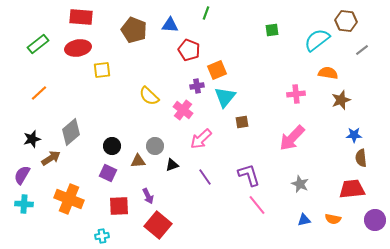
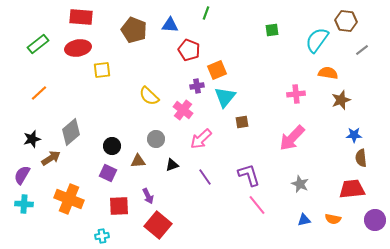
cyan semicircle at (317, 40): rotated 16 degrees counterclockwise
gray circle at (155, 146): moved 1 px right, 7 px up
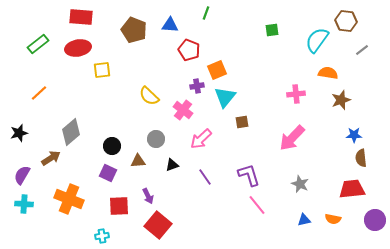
black star at (32, 139): moved 13 px left, 6 px up
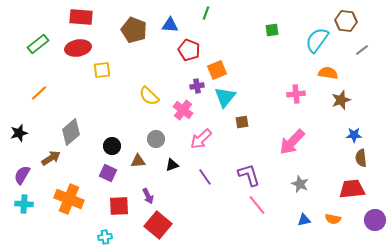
pink arrow at (292, 138): moved 4 px down
cyan cross at (102, 236): moved 3 px right, 1 px down
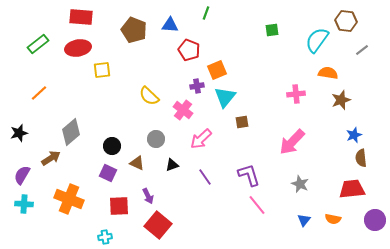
blue star at (354, 135): rotated 21 degrees counterclockwise
brown triangle at (138, 161): moved 1 px left, 2 px down; rotated 28 degrees clockwise
blue triangle at (304, 220): rotated 40 degrees counterclockwise
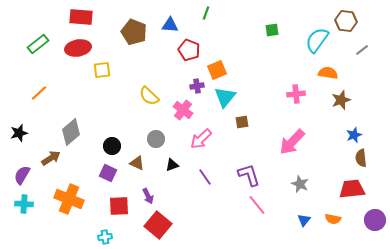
brown pentagon at (134, 30): moved 2 px down
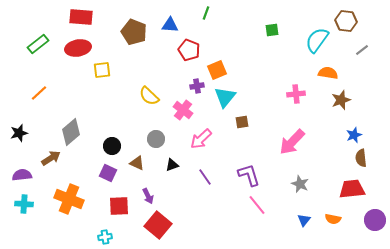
purple semicircle at (22, 175): rotated 54 degrees clockwise
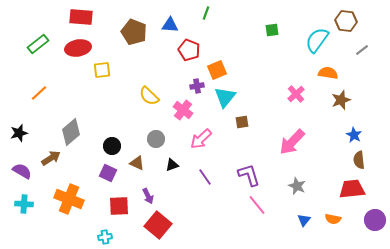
pink cross at (296, 94): rotated 36 degrees counterclockwise
blue star at (354, 135): rotated 21 degrees counterclockwise
brown semicircle at (361, 158): moved 2 px left, 2 px down
purple semicircle at (22, 175): moved 4 px up; rotated 36 degrees clockwise
gray star at (300, 184): moved 3 px left, 2 px down
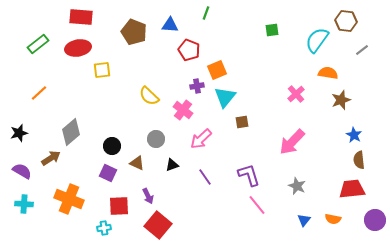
cyan cross at (105, 237): moved 1 px left, 9 px up
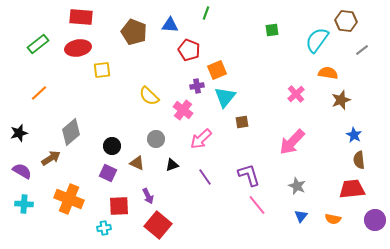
blue triangle at (304, 220): moved 3 px left, 4 px up
